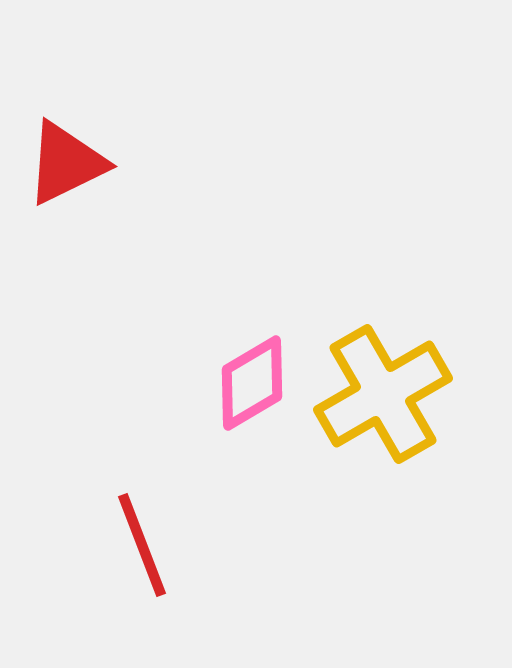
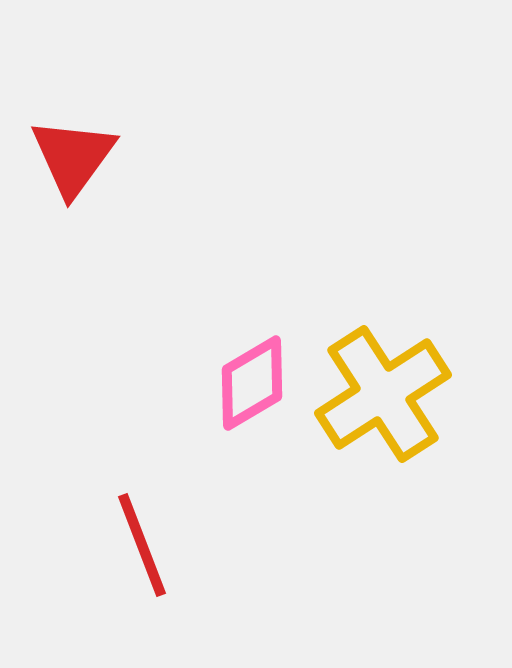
red triangle: moved 7 px right, 6 px up; rotated 28 degrees counterclockwise
yellow cross: rotated 3 degrees counterclockwise
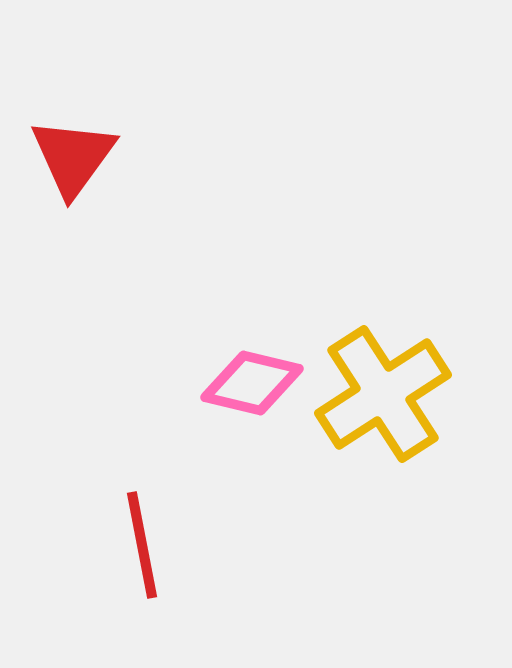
pink diamond: rotated 44 degrees clockwise
red line: rotated 10 degrees clockwise
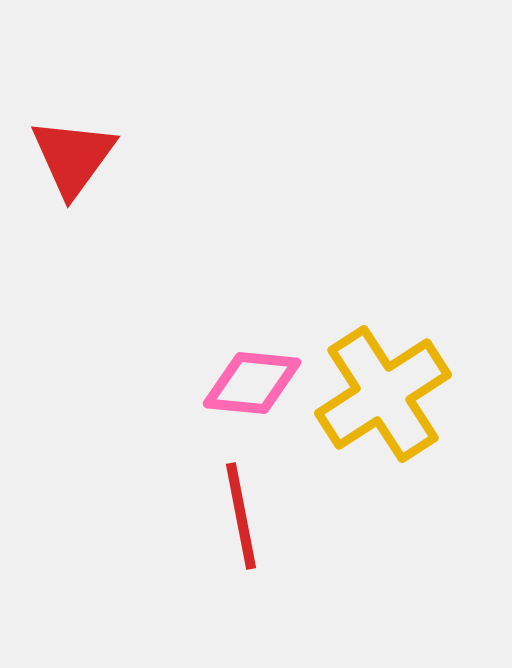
pink diamond: rotated 8 degrees counterclockwise
red line: moved 99 px right, 29 px up
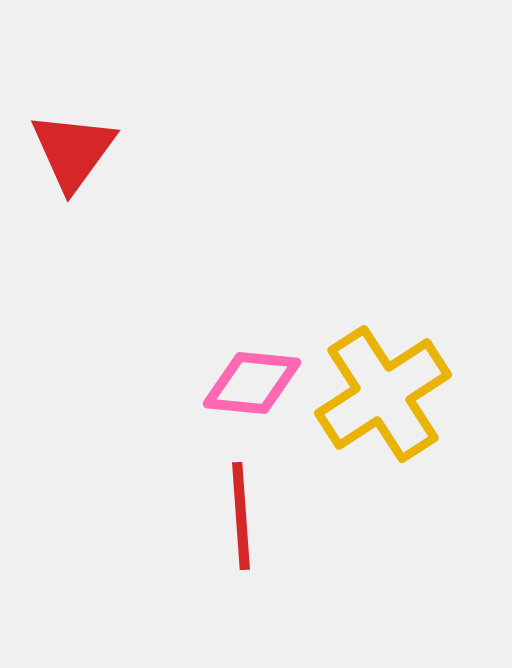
red triangle: moved 6 px up
red line: rotated 7 degrees clockwise
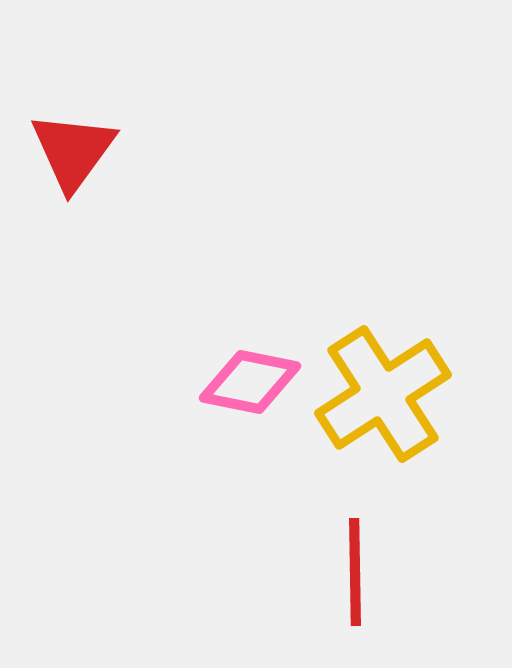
pink diamond: moved 2 px left, 1 px up; rotated 6 degrees clockwise
red line: moved 114 px right, 56 px down; rotated 3 degrees clockwise
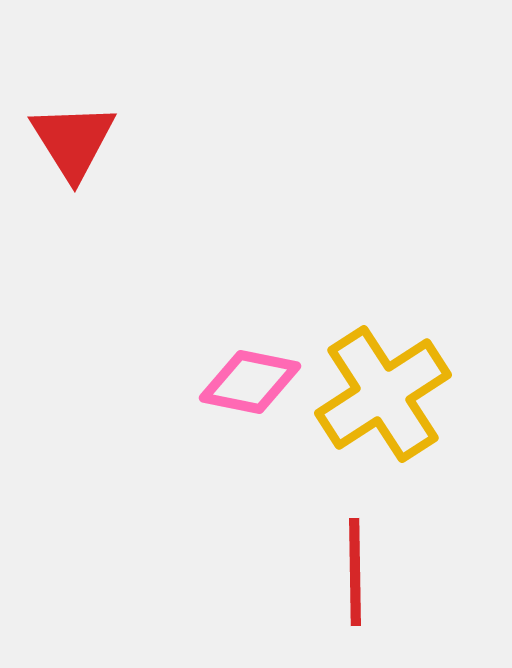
red triangle: moved 10 px up; rotated 8 degrees counterclockwise
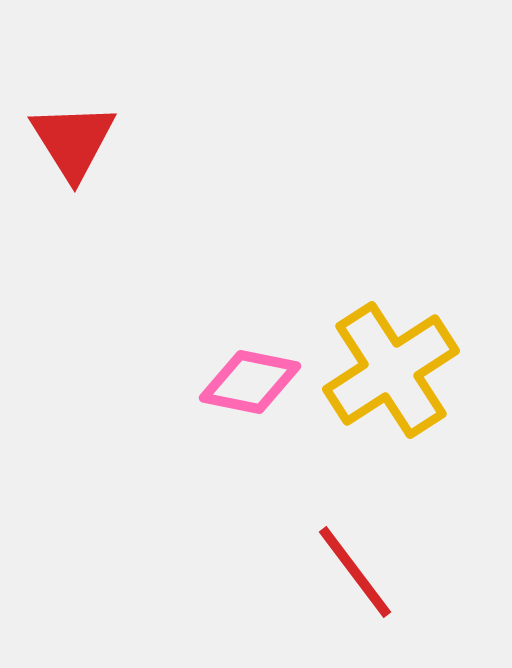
yellow cross: moved 8 px right, 24 px up
red line: rotated 36 degrees counterclockwise
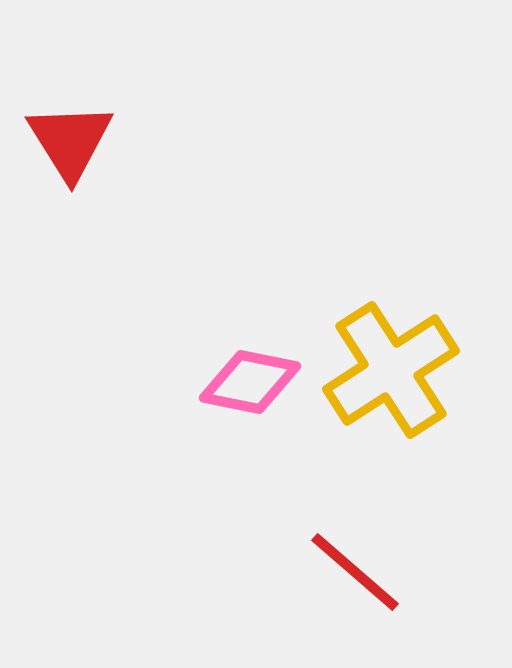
red triangle: moved 3 px left
red line: rotated 12 degrees counterclockwise
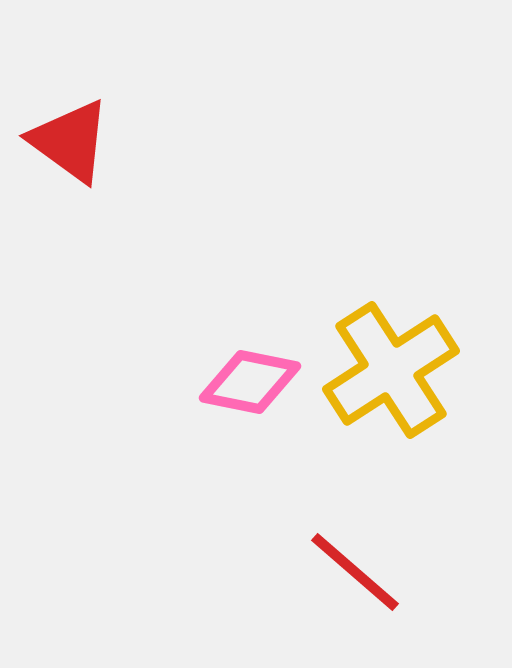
red triangle: rotated 22 degrees counterclockwise
